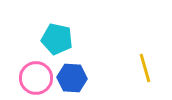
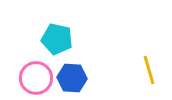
yellow line: moved 4 px right, 2 px down
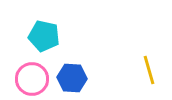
cyan pentagon: moved 13 px left, 3 px up
pink circle: moved 4 px left, 1 px down
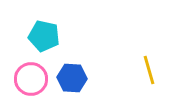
pink circle: moved 1 px left
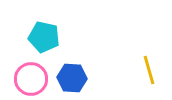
cyan pentagon: moved 1 px down
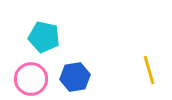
blue hexagon: moved 3 px right, 1 px up; rotated 12 degrees counterclockwise
